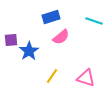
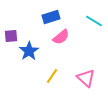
cyan line: rotated 12 degrees clockwise
purple square: moved 4 px up
pink triangle: rotated 24 degrees clockwise
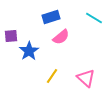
cyan line: moved 3 px up
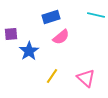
cyan line: moved 2 px right, 3 px up; rotated 18 degrees counterclockwise
purple square: moved 2 px up
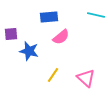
blue rectangle: moved 2 px left; rotated 12 degrees clockwise
blue star: rotated 24 degrees counterclockwise
yellow line: moved 1 px right, 1 px up
